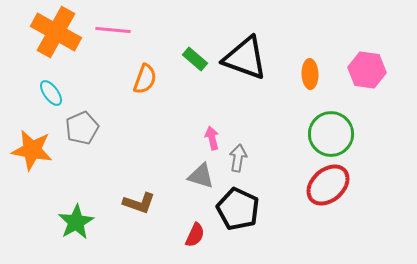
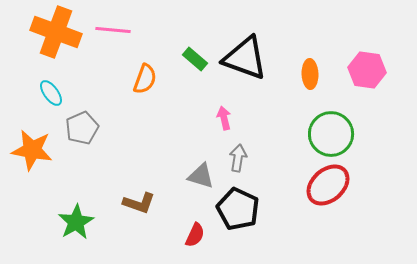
orange cross: rotated 9 degrees counterclockwise
pink arrow: moved 12 px right, 20 px up
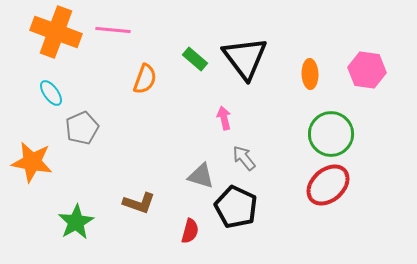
black triangle: rotated 33 degrees clockwise
orange star: moved 12 px down
gray arrow: moved 6 px right; rotated 48 degrees counterclockwise
black pentagon: moved 2 px left, 2 px up
red semicircle: moved 5 px left, 4 px up; rotated 10 degrees counterclockwise
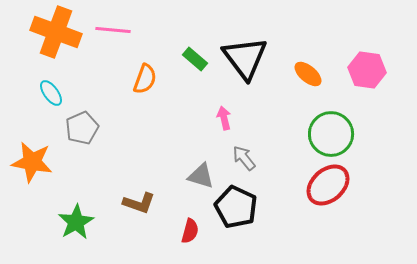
orange ellipse: moved 2 px left; rotated 48 degrees counterclockwise
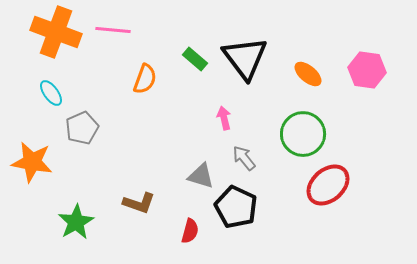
green circle: moved 28 px left
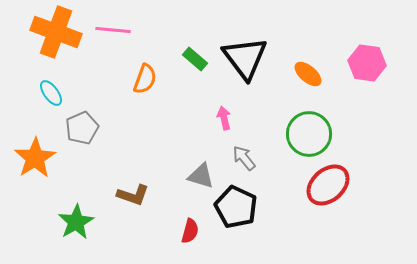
pink hexagon: moved 7 px up
green circle: moved 6 px right
orange star: moved 3 px right, 4 px up; rotated 30 degrees clockwise
brown L-shape: moved 6 px left, 8 px up
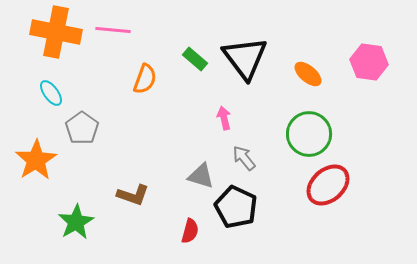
orange cross: rotated 9 degrees counterclockwise
pink hexagon: moved 2 px right, 1 px up
gray pentagon: rotated 12 degrees counterclockwise
orange star: moved 1 px right, 2 px down
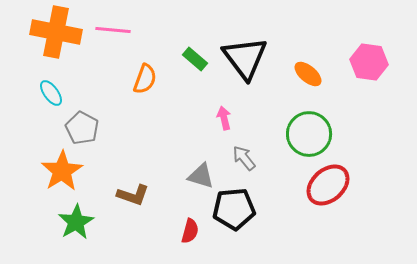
gray pentagon: rotated 8 degrees counterclockwise
orange star: moved 26 px right, 11 px down
black pentagon: moved 2 px left, 2 px down; rotated 30 degrees counterclockwise
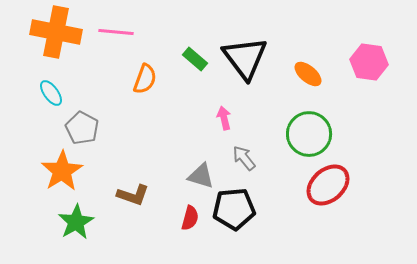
pink line: moved 3 px right, 2 px down
red semicircle: moved 13 px up
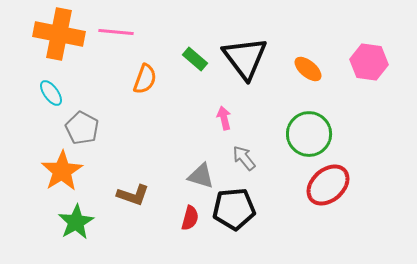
orange cross: moved 3 px right, 2 px down
orange ellipse: moved 5 px up
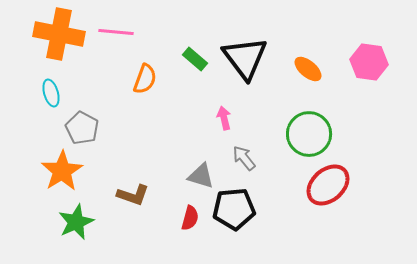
cyan ellipse: rotated 20 degrees clockwise
green star: rotated 6 degrees clockwise
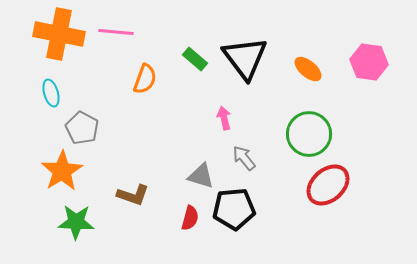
green star: rotated 27 degrees clockwise
